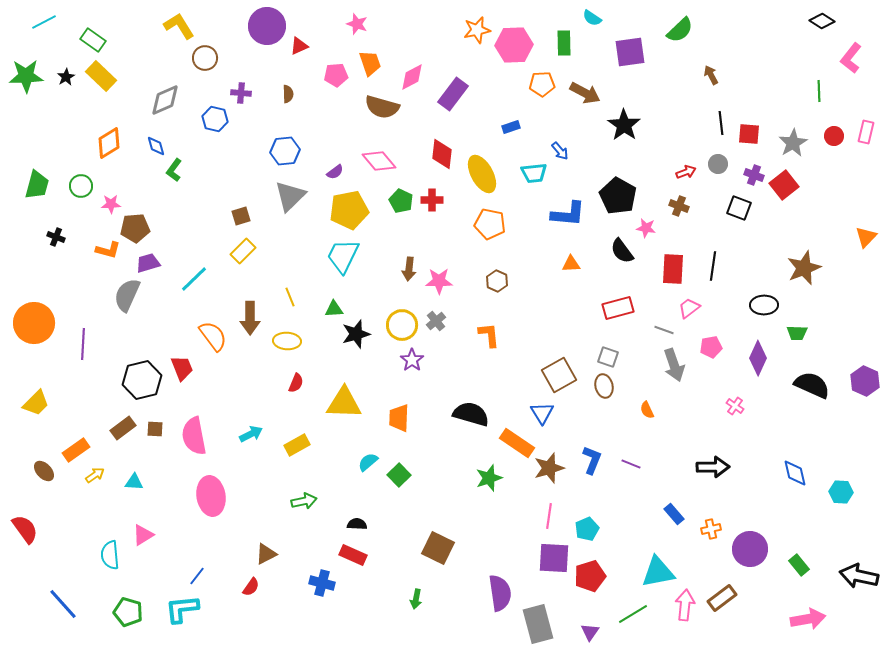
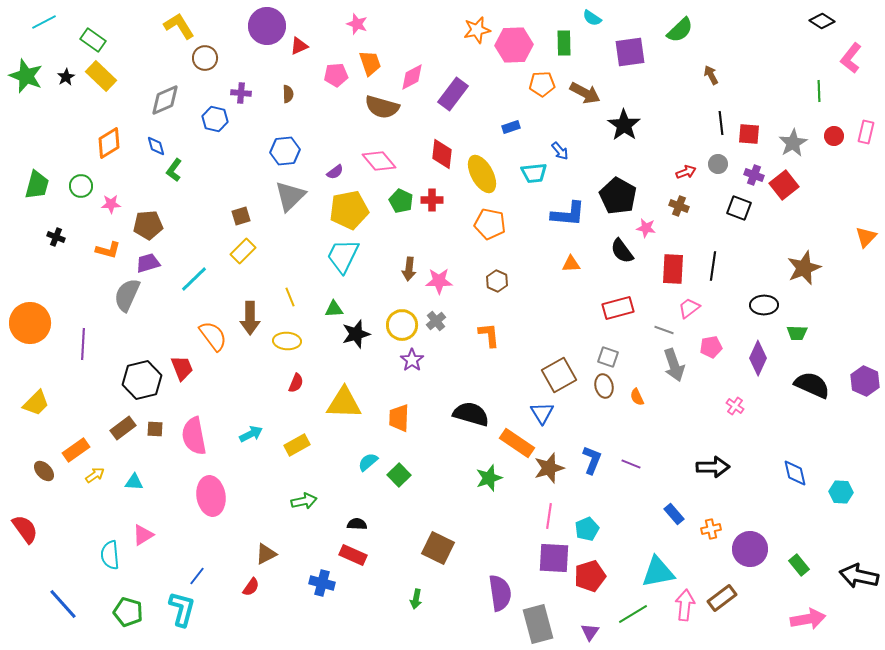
green star at (26, 76): rotated 24 degrees clockwise
brown pentagon at (135, 228): moved 13 px right, 3 px up
orange circle at (34, 323): moved 4 px left
orange semicircle at (647, 410): moved 10 px left, 13 px up
cyan L-shape at (182, 609): rotated 111 degrees clockwise
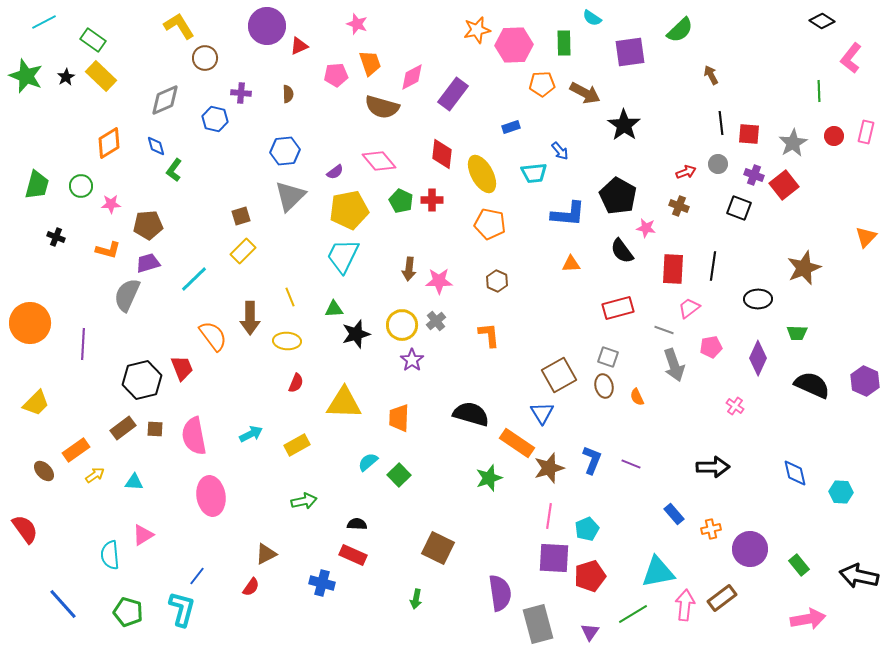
black ellipse at (764, 305): moved 6 px left, 6 px up
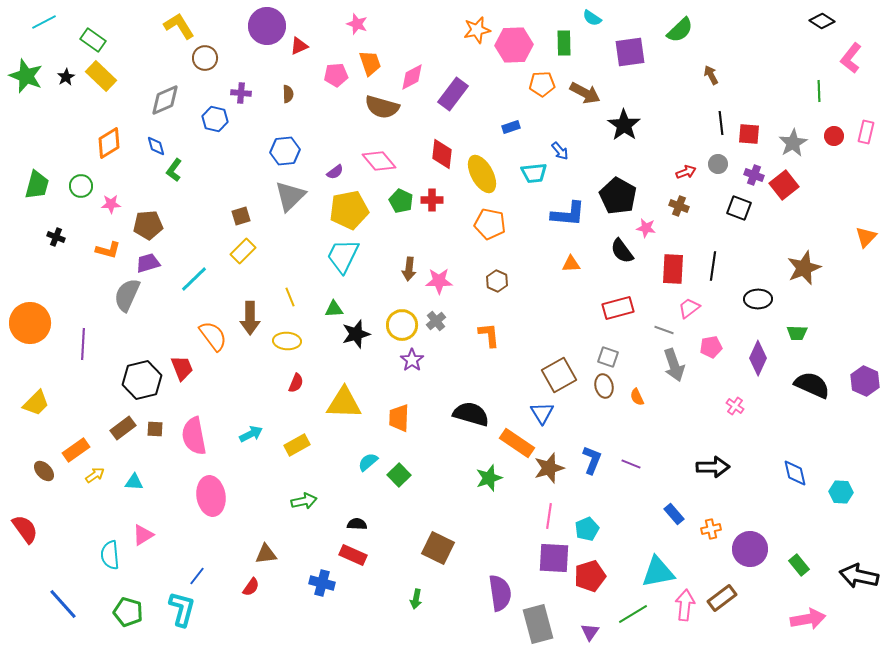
brown triangle at (266, 554): rotated 20 degrees clockwise
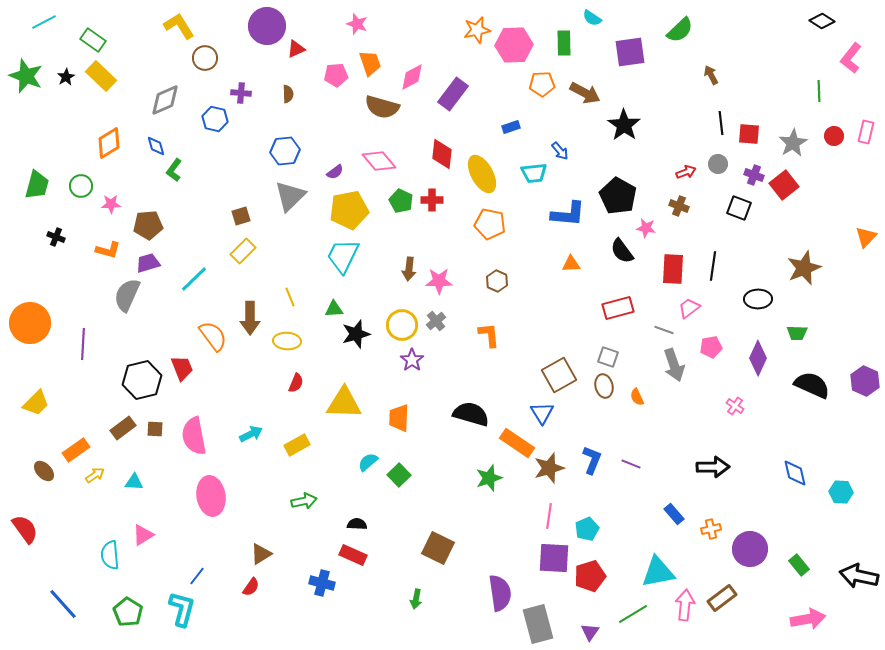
red triangle at (299, 46): moved 3 px left, 3 px down
brown triangle at (266, 554): moved 5 px left; rotated 25 degrees counterclockwise
green pentagon at (128, 612): rotated 16 degrees clockwise
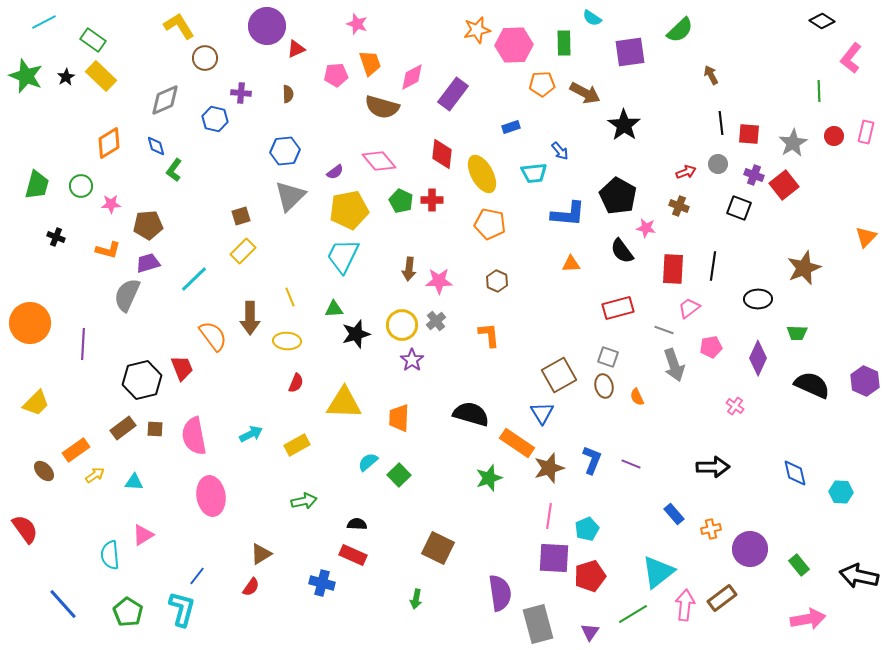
cyan triangle at (658, 572): rotated 27 degrees counterclockwise
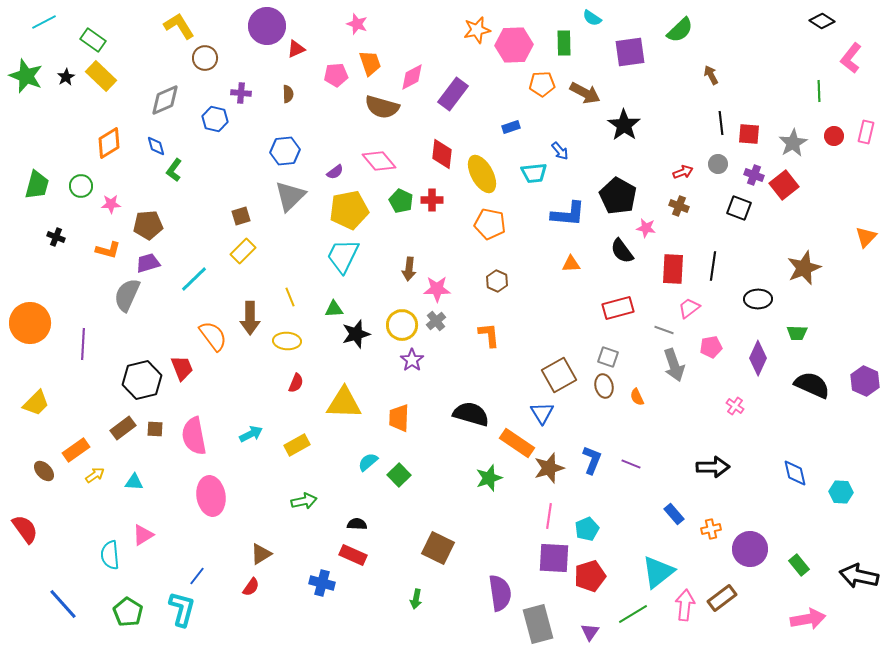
red arrow at (686, 172): moved 3 px left
pink star at (439, 281): moved 2 px left, 8 px down
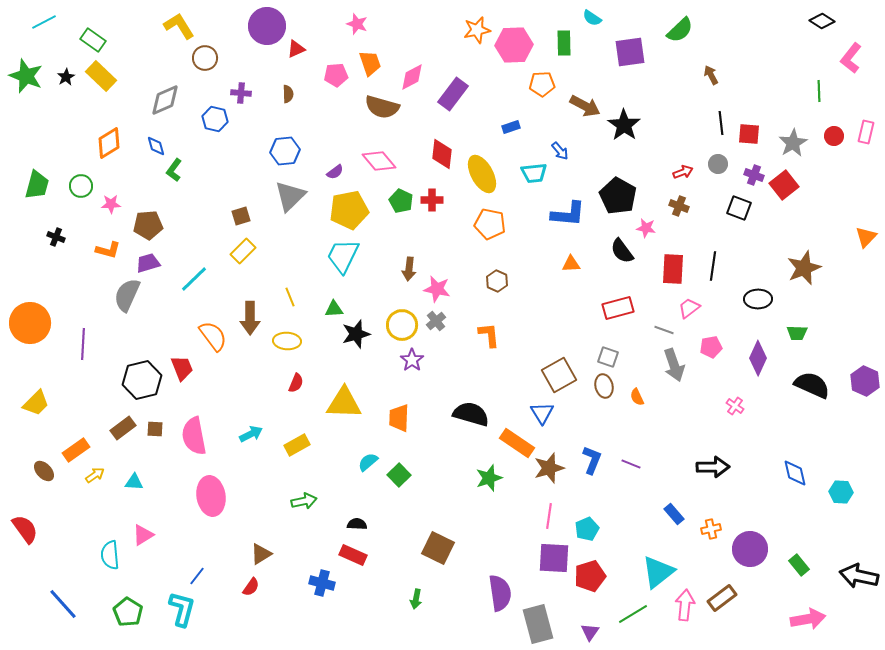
brown arrow at (585, 93): moved 13 px down
pink star at (437, 289): rotated 12 degrees clockwise
